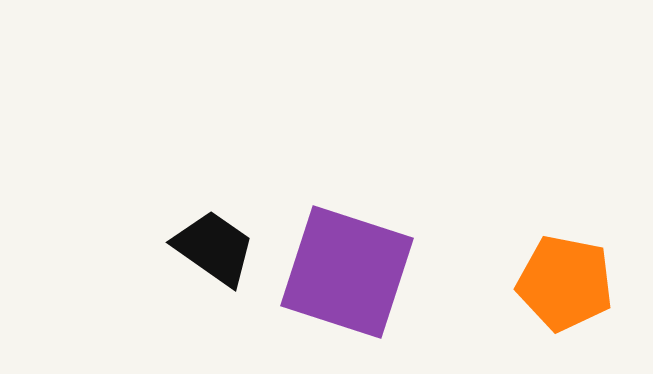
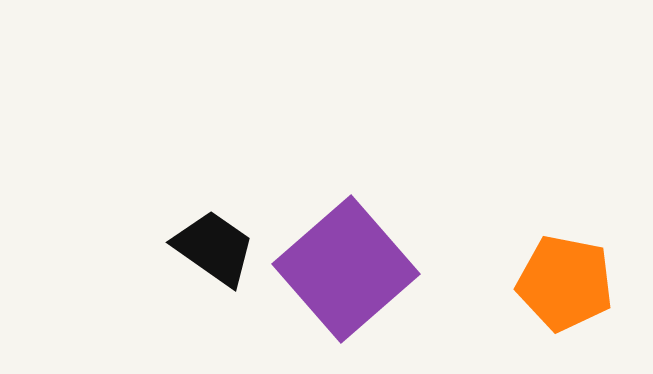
purple square: moved 1 px left, 3 px up; rotated 31 degrees clockwise
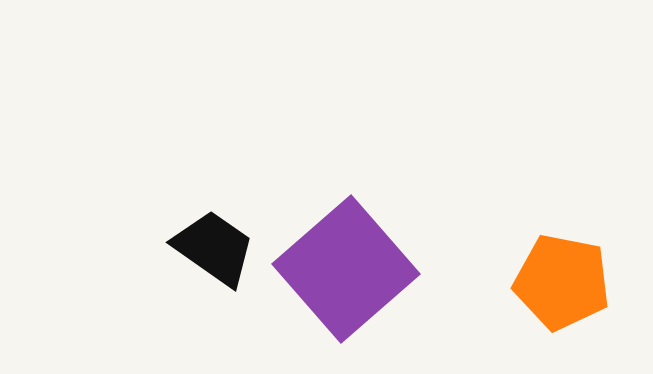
orange pentagon: moved 3 px left, 1 px up
